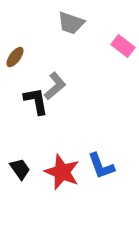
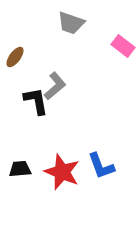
black trapezoid: rotated 60 degrees counterclockwise
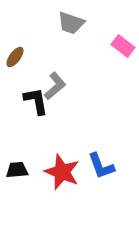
black trapezoid: moved 3 px left, 1 px down
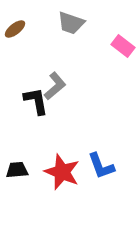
brown ellipse: moved 28 px up; rotated 15 degrees clockwise
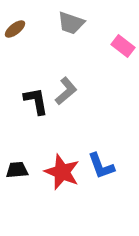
gray L-shape: moved 11 px right, 5 px down
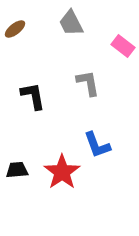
gray trapezoid: rotated 44 degrees clockwise
gray L-shape: moved 22 px right, 8 px up; rotated 60 degrees counterclockwise
black L-shape: moved 3 px left, 5 px up
blue L-shape: moved 4 px left, 21 px up
red star: rotated 15 degrees clockwise
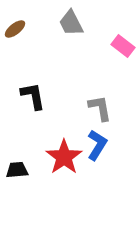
gray L-shape: moved 12 px right, 25 px down
blue L-shape: rotated 128 degrees counterclockwise
red star: moved 2 px right, 15 px up
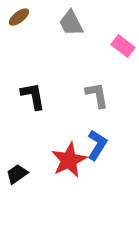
brown ellipse: moved 4 px right, 12 px up
gray L-shape: moved 3 px left, 13 px up
red star: moved 5 px right, 3 px down; rotated 9 degrees clockwise
black trapezoid: moved 4 px down; rotated 30 degrees counterclockwise
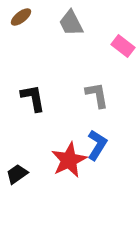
brown ellipse: moved 2 px right
black L-shape: moved 2 px down
